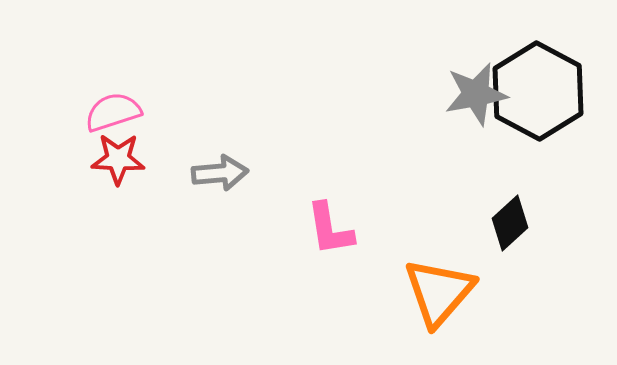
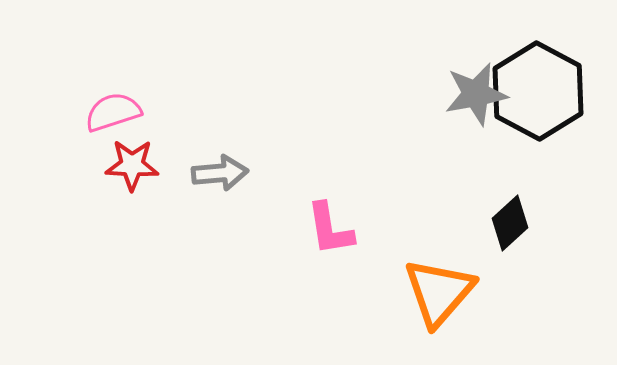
red star: moved 14 px right, 6 px down
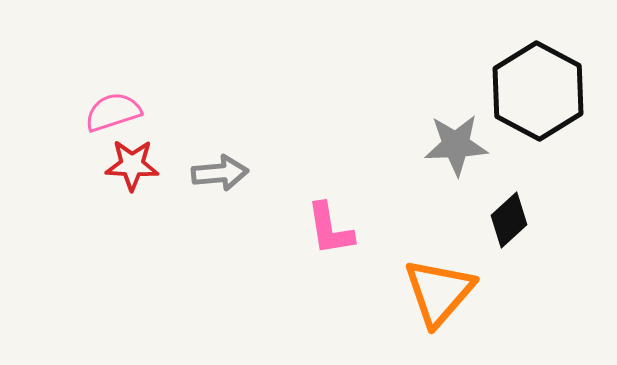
gray star: moved 20 px left, 51 px down; rotated 8 degrees clockwise
black diamond: moved 1 px left, 3 px up
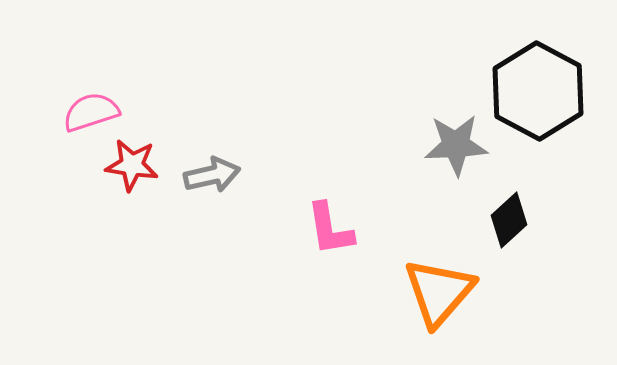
pink semicircle: moved 22 px left
red star: rotated 6 degrees clockwise
gray arrow: moved 8 px left, 2 px down; rotated 8 degrees counterclockwise
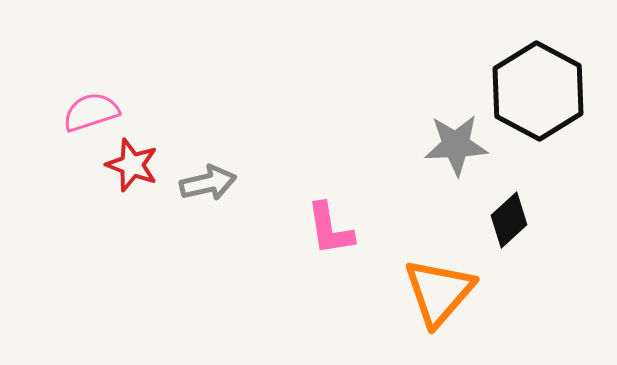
red star: rotated 12 degrees clockwise
gray arrow: moved 4 px left, 8 px down
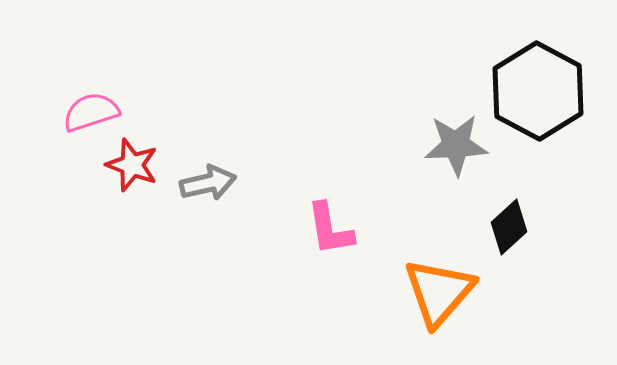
black diamond: moved 7 px down
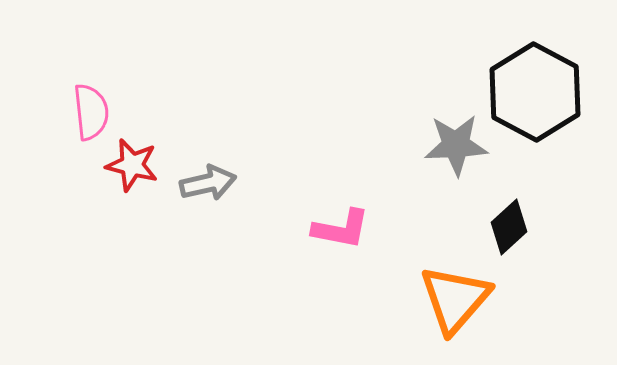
black hexagon: moved 3 px left, 1 px down
pink semicircle: rotated 102 degrees clockwise
red star: rotated 6 degrees counterclockwise
pink L-shape: moved 11 px right; rotated 70 degrees counterclockwise
orange triangle: moved 16 px right, 7 px down
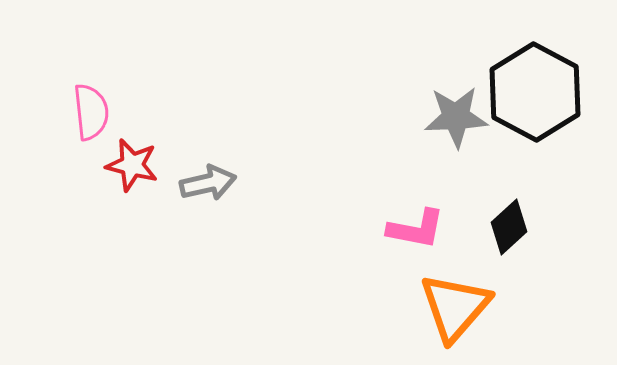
gray star: moved 28 px up
pink L-shape: moved 75 px right
orange triangle: moved 8 px down
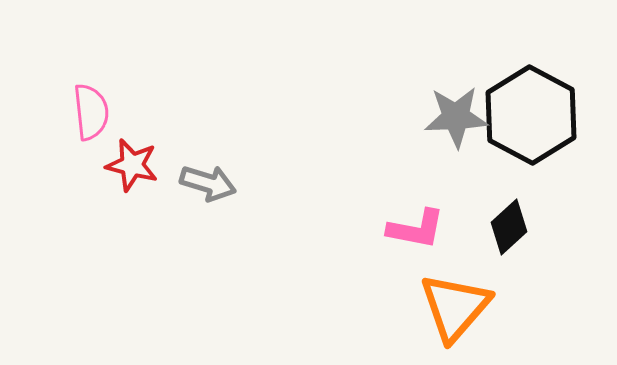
black hexagon: moved 4 px left, 23 px down
gray arrow: rotated 30 degrees clockwise
